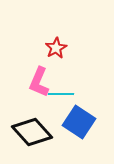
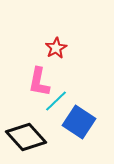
pink L-shape: rotated 12 degrees counterclockwise
cyan line: moved 5 px left, 7 px down; rotated 45 degrees counterclockwise
black diamond: moved 6 px left, 5 px down
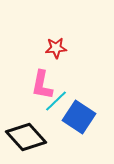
red star: rotated 25 degrees clockwise
pink L-shape: moved 3 px right, 3 px down
blue square: moved 5 px up
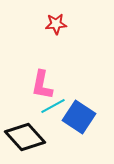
red star: moved 24 px up
cyan line: moved 3 px left, 5 px down; rotated 15 degrees clockwise
black diamond: moved 1 px left
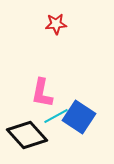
pink L-shape: moved 8 px down
cyan line: moved 3 px right, 10 px down
black diamond: moved 2 px right, 2 px up
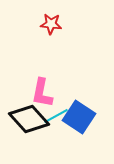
red star: moved 5 px left; rotated 10 degrees clockwise
black diamond: moved 2 px right, 16 px up
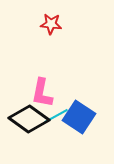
black diamond: rotated 12 degrees counterclockwise
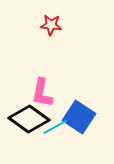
red star: moved 1 px down
cyan line: moved 1 px left, 11 px down
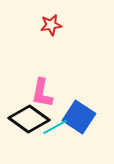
red star: rotated 15 degrees counterclockwise
